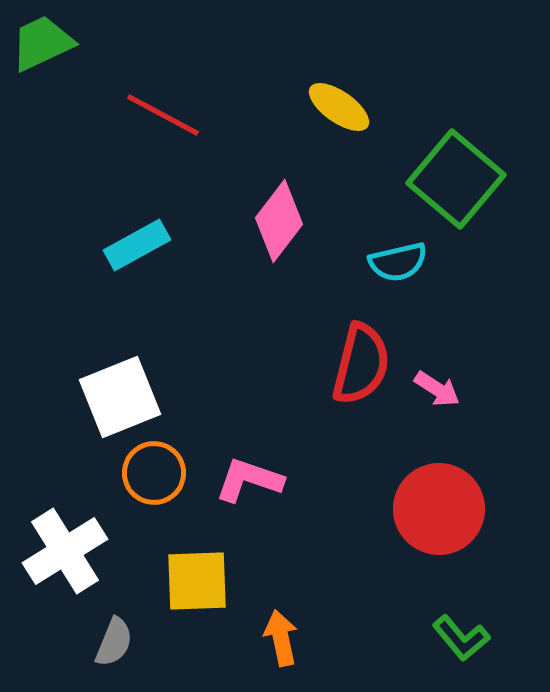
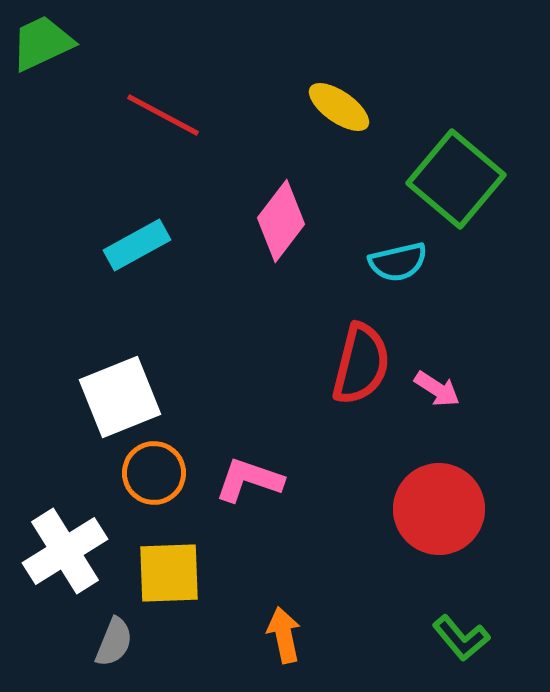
pink diamond: moved 2 px right
yellow square: moved 28 px left, 8 px up
orange arrow: moved 3 px right, 3 px up
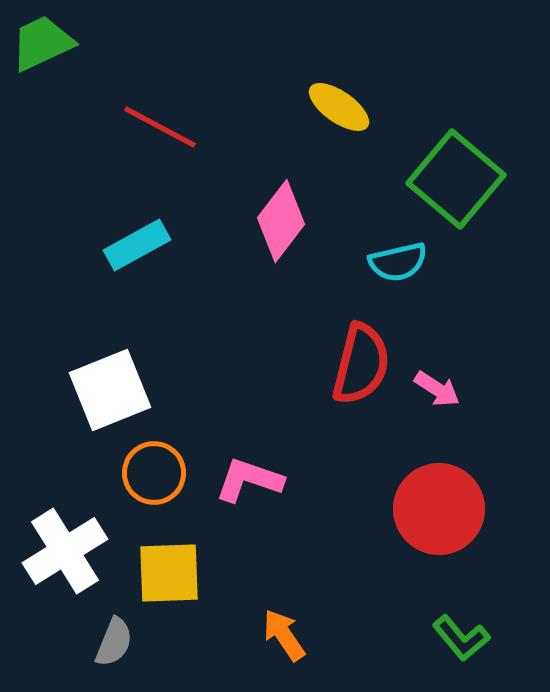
red line: moved 3 px left, 12 px down
white square: moved 10 px left, 7 px up
orange arrow: rotated 22 degrees counterclockwise
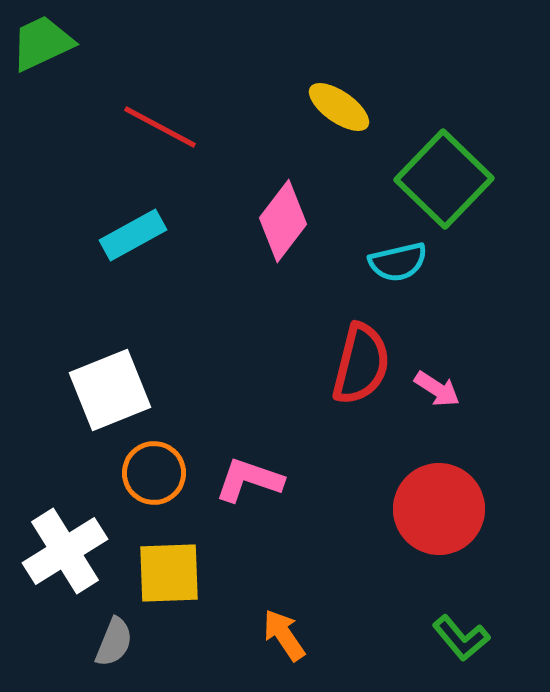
green square: moved 12 px left; rotated 4 degrees clockwise
pink diamond: moved 2 px right
cyan rectangle: moved 4 px left, 10 px up
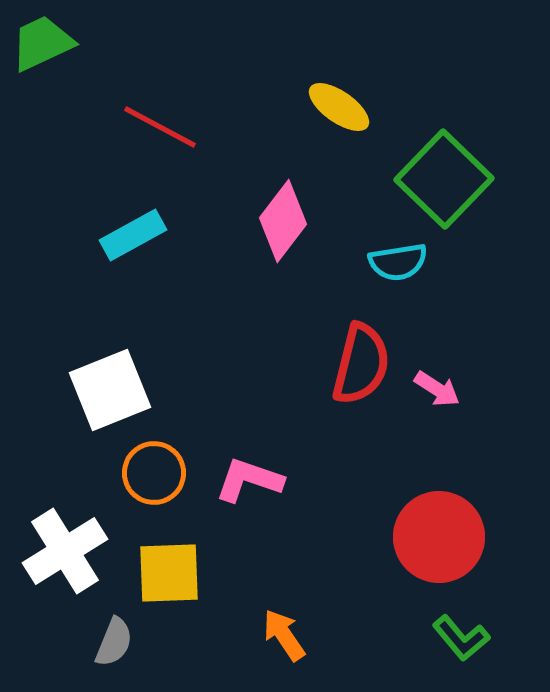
cyan semicircle: rotated 4 degrees clockwise
red circle: moved 28 px down
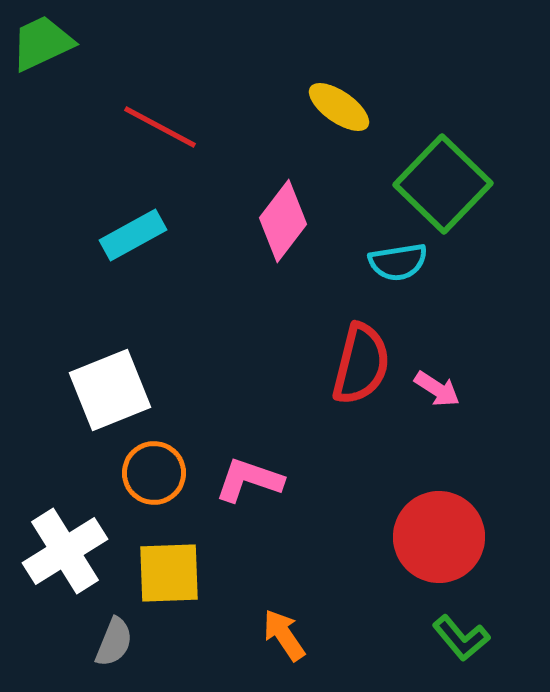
green square: moved 1 px left, 5 px down
